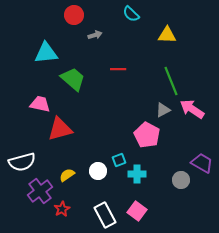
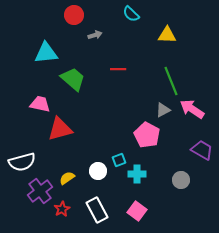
purple trapezoid: moved 13 px up
yellow semicircle: moved 3 px down
white rectangle: moved 8 px left, 5 px up
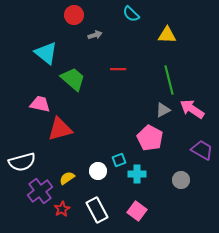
cyan triangle: rotated 45 degrees clockwise
green line: moved 2 px left, 1 px up; rotated 8 degrees clockwise
pink pentagon: moved 3 px right, 3 px down
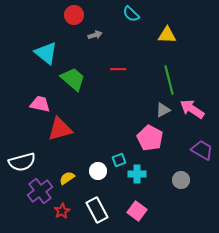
red star: moved 2 px down
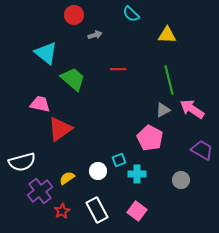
red triangle: rotated 20 degrees counterclockwise
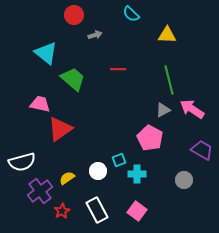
gray circle: moved 3 px right
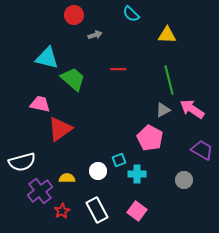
cyan triangle: moved 1 px right, 5 px down; rotated 25 degrees counterclockwise
yellow semicircle: rotated 35 degrees clockwise
